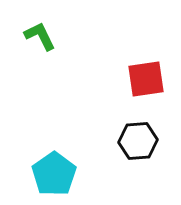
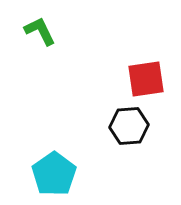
green L-shape: moved 5 px up
black hexagon: moved 9 px left, 15 px up
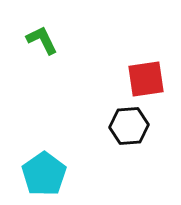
green L-shape: moved 2 px right, 9 px down
cyan pentagon: moved 10 px left
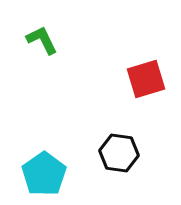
red square: rotated 9 degrees counterclockwise
black hexagon: moved 10 px left, 27 px down; rotated 12 degrees clockwise
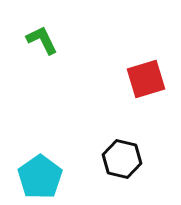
black hexagon: moved 3 px right, 6 px down; rotated 6 degrees clockwise
cyan pentagon: moved 4 px left, 3 px down
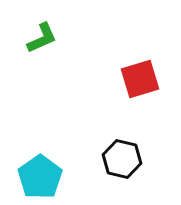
green L-shape: moved 2 px up; rotated 92 degrees clockwise
red square: moved 6 px left
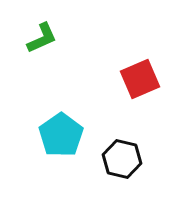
red square: rotated 6 degrees counterclockwise
cyan pentagon: moved 21 px right, 42 px up
